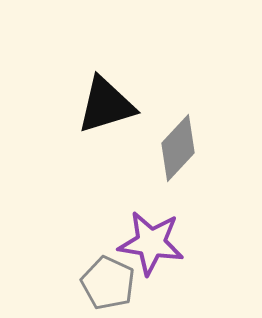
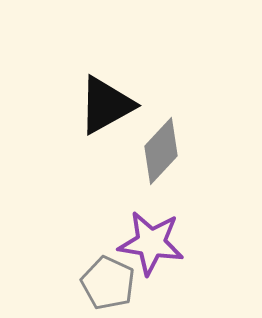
black triangle: rotated 12 degrees counterclockwise
gray diamond: moved 17 px left, 3 px down
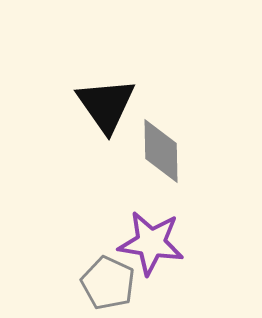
black triangle: rotated 36 degrees counterclockwise
gray diamond: rotated 44 degrees counterclockwise
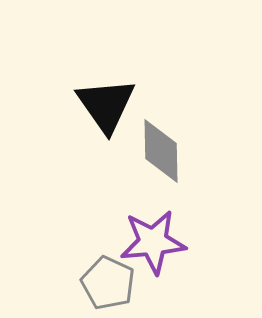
purple star: moved 2 px right, 1 px up; rotated 14 degrees counterclockwise
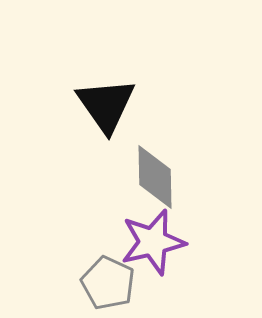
gray diamond: moved 6 px left, 26 px down
purple star: rotated 8 degrees counterclockwise
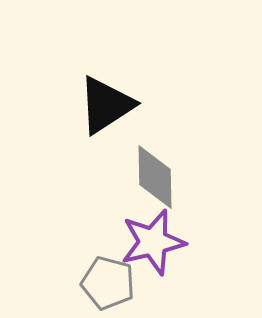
black triangle: rotated 32 degrees clockwise
gray pentagon: rotated 10 degrees counterclockwise
